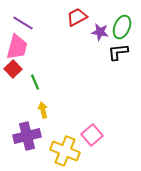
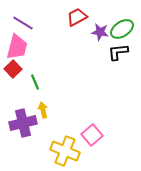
green ellipse: moved 2 px down; rotated 35 degrees clockwise
purple cross: moved 4 px left, 13 px up
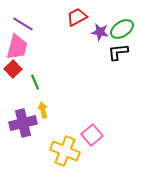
purple line: moved 1 px down
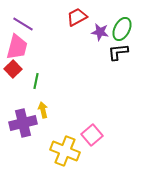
green ellipse: rotated 30 degrees counterclockwise
green line: moved 1 px right, 1 px up; rotated 35 degrees clockwise
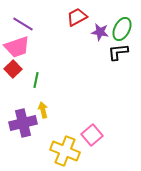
pink trapezoid: rotated 56 degrees clockwise
green line: moved 1 px up
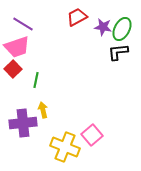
purple star: moved 3 px right, 5 px up
purple cross: rotated 8 degrees clockwise
yellow cross: moved 4 px up
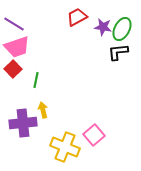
purple line: moved 9 px left
pink square: moved 2 px right
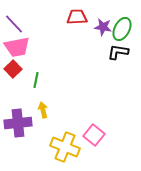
red trapezoid: rotated 25 degrees clockwise
purple line: rotated 15 degrees clockwise
pink trapezoid: rotated 8 degrees clockwise
black L-shape: rotated 15 degrees clockwise
purple cross: moved 5 px left
pink square: rotated 10 degrees counterclockwise
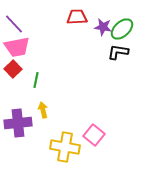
green ellipse: rotated 20 degrees clockwise
yellow cross: rotated 12 degrees counterclockwise
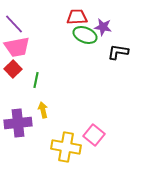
green ellipse: moved 37 px left, 6 px down; rotated 65 degrees clockwise
yellow cross: moved 1 px right
